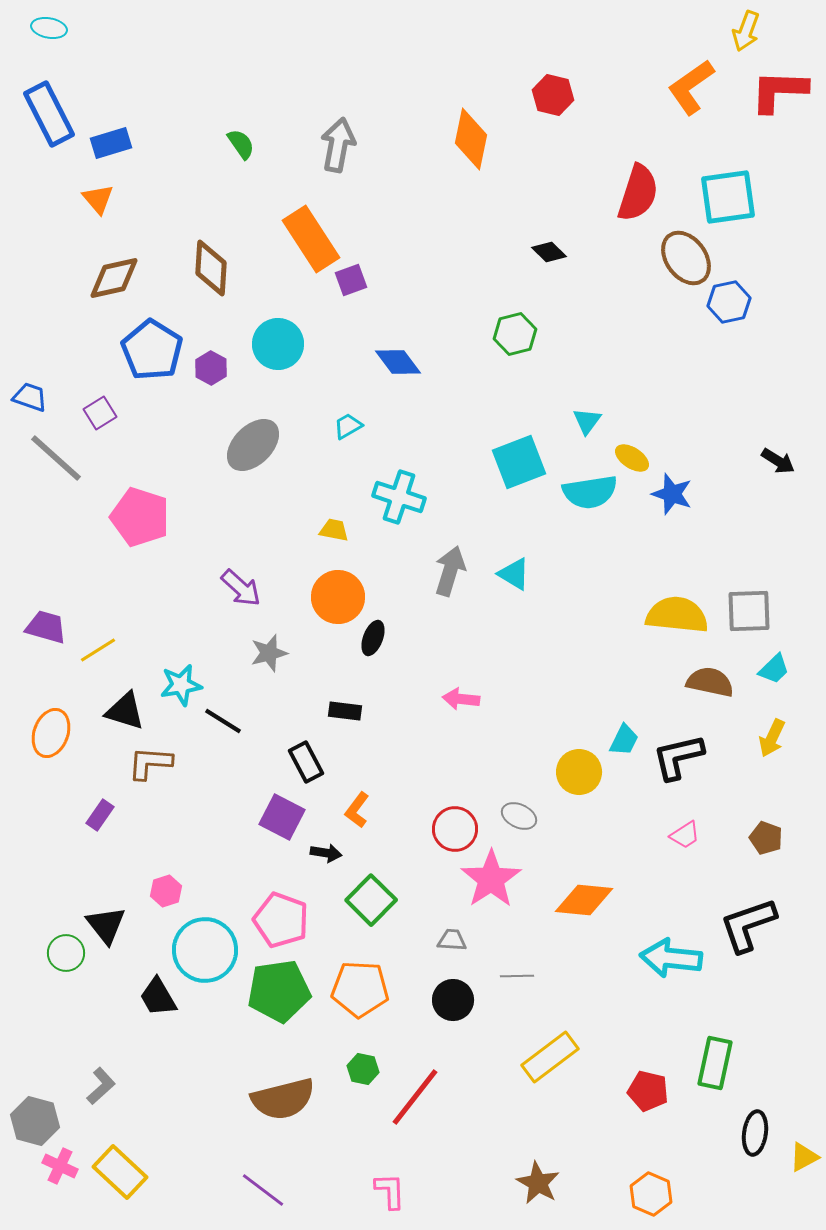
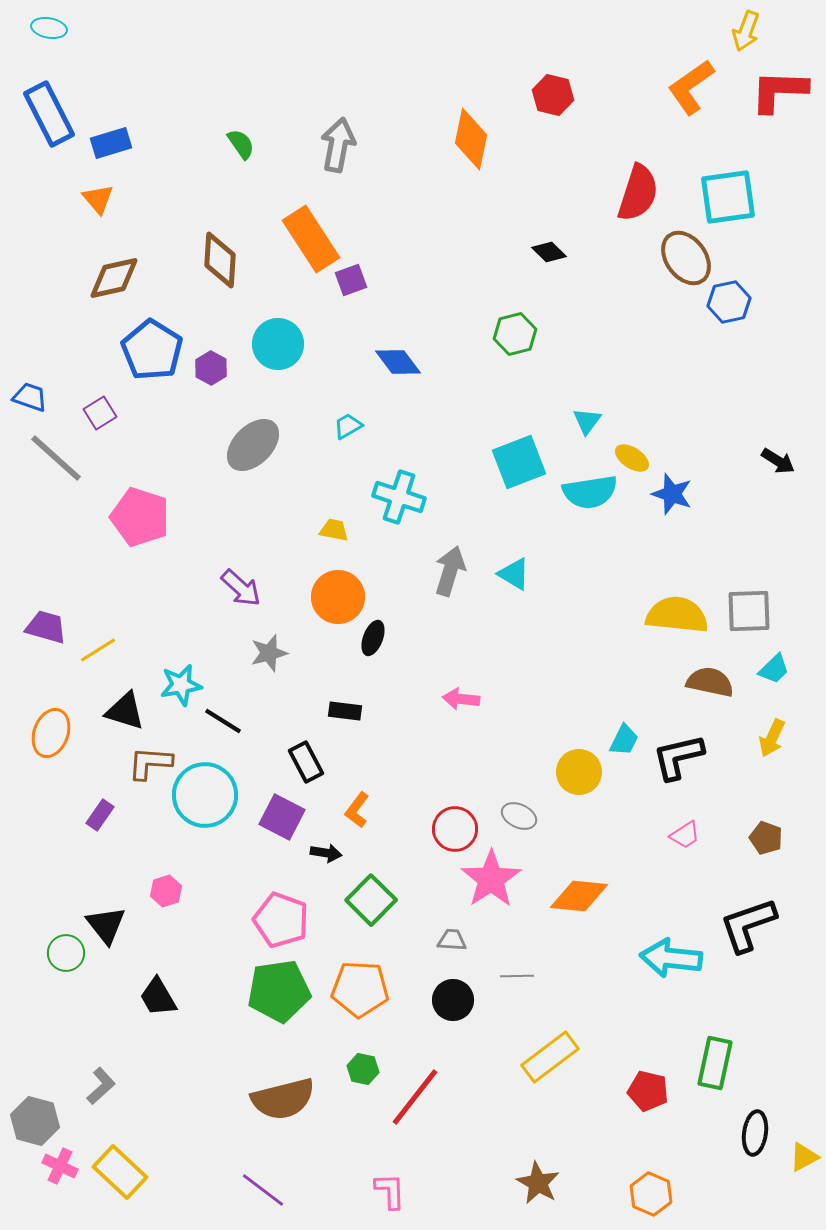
brown diamond at (211, 268): moved 9 px right, 8 px up
orange diamond at (584, 900): moved 5 px left, 4 px up
cyan circle at (205, 950): moved 155 px up
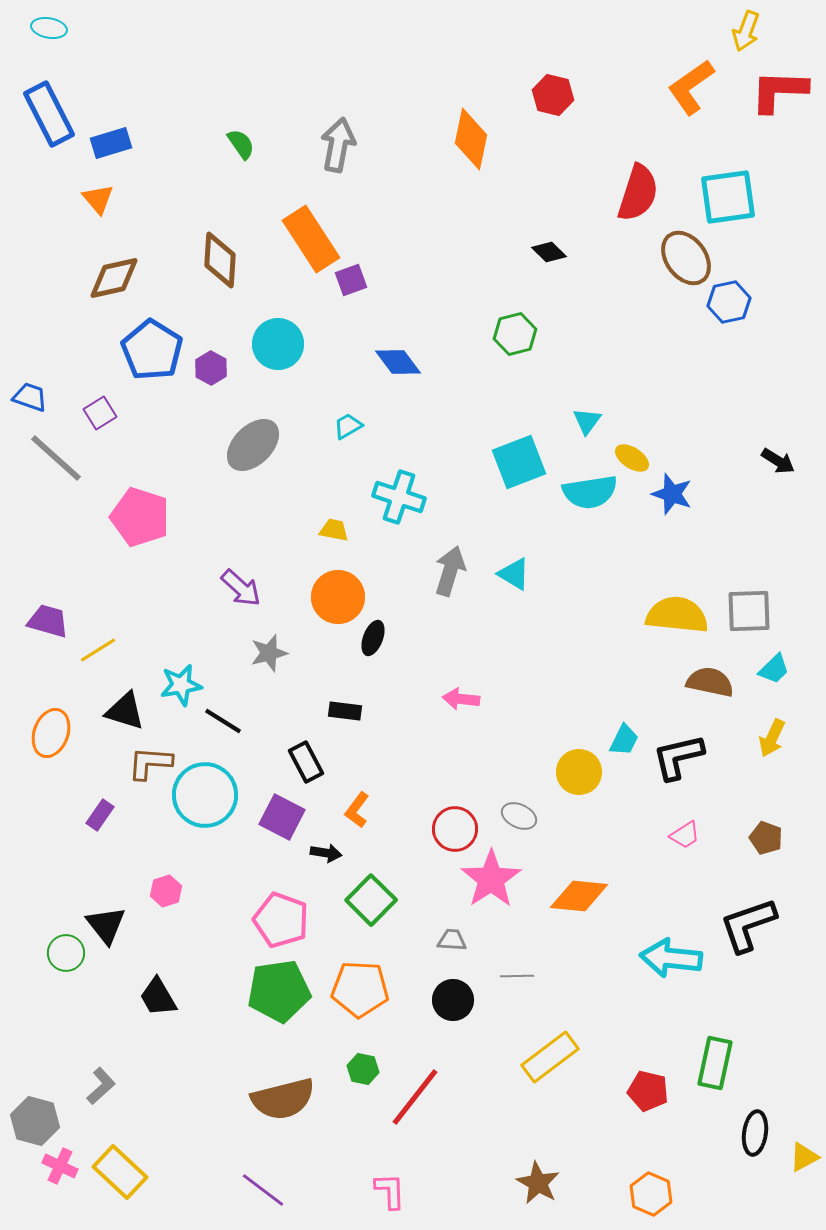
purple trapezoid at (46, 627): moved 2 px right, 6 px up
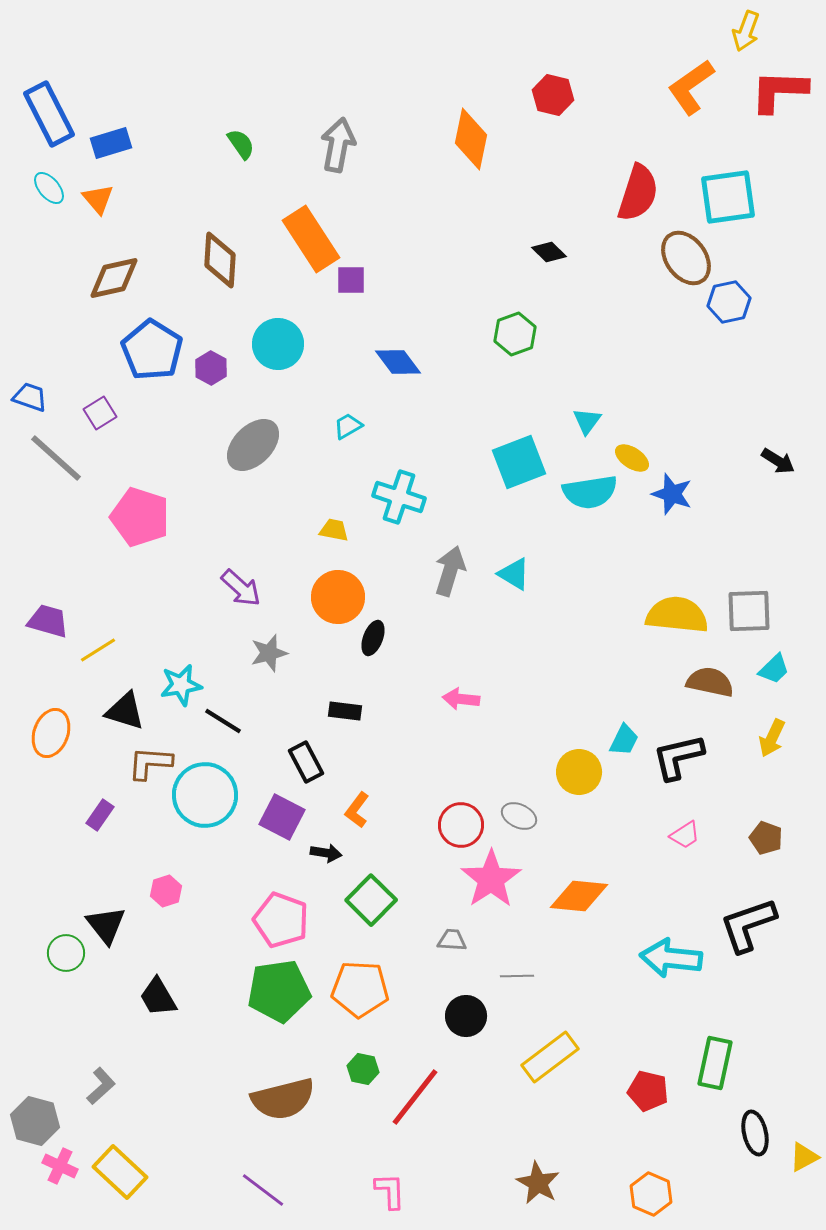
cyan ellipse at (49, 28): moved 160 px down; rotated 40 degrees clockwise
purple square at (351, 280): rotated 20 degrees clockwise
green hexagon at (515, 334): rotated 6 degrees counterclockwise
red circle at (455, 829): moved 6 px right, 4 px up
black circle at (453, 1000): moved 13 px right, 16 px down
black ellipse at (755, 1133): rotated 21 degrees counterclockwise
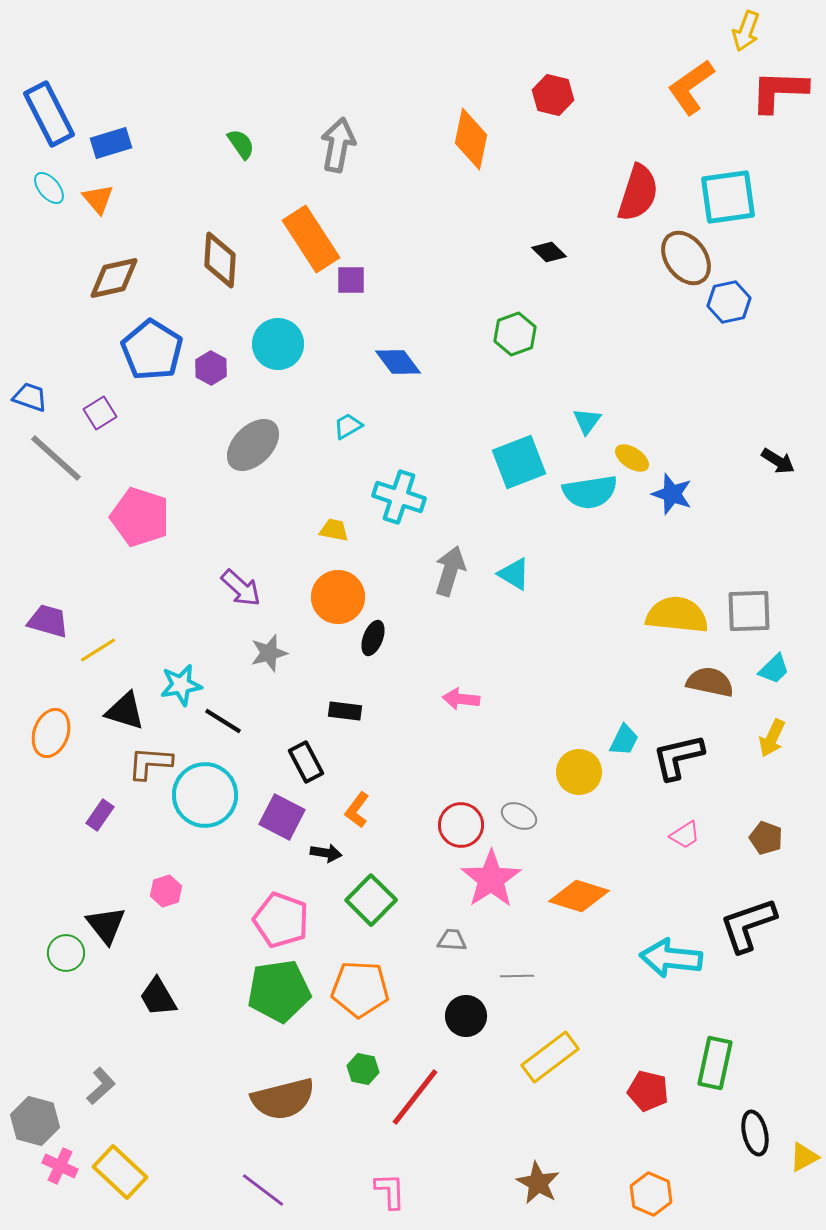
orange diamond at (579, 896): rotated 12 degrees clockwise
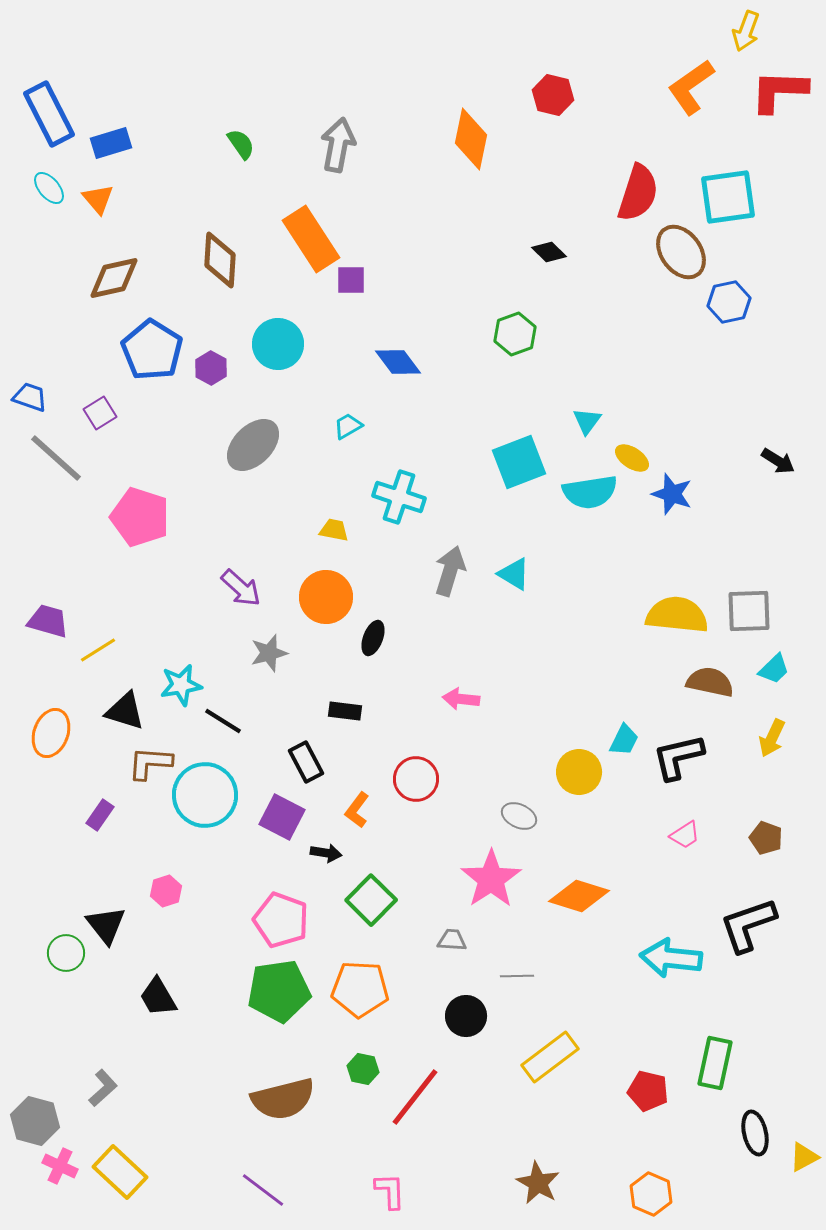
brown ellipse at (686, 258): moved 5 px left, 6 px up
orange circle at (338, 597): moved 12 px left
red circle at (461, 825): moved 45 px left, 46 px up
gray L-shape at (101, 1086): moved 2 px right, 2 px down
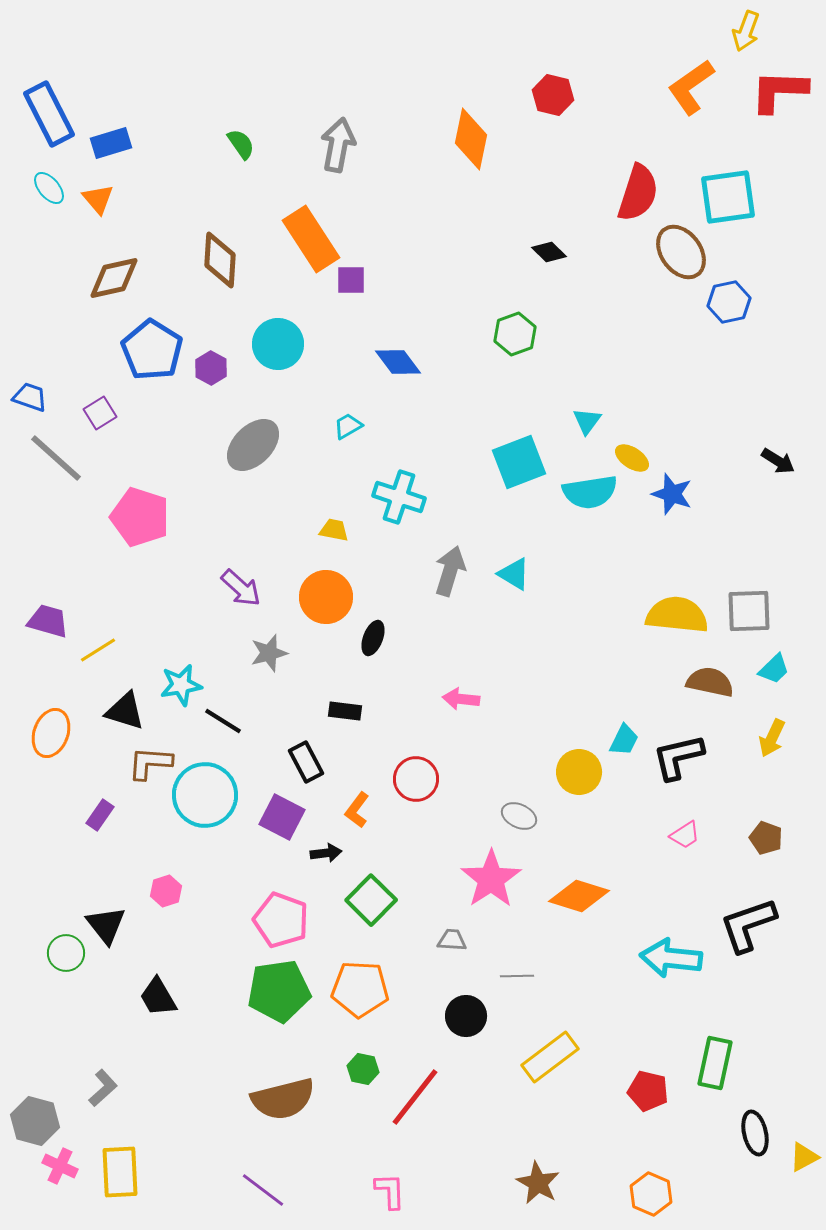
black arrow at (326, 853): rotated 16 degrees counterclockwise
yellow rectangle at (120, 1172): rotated 44 degrees clockwise
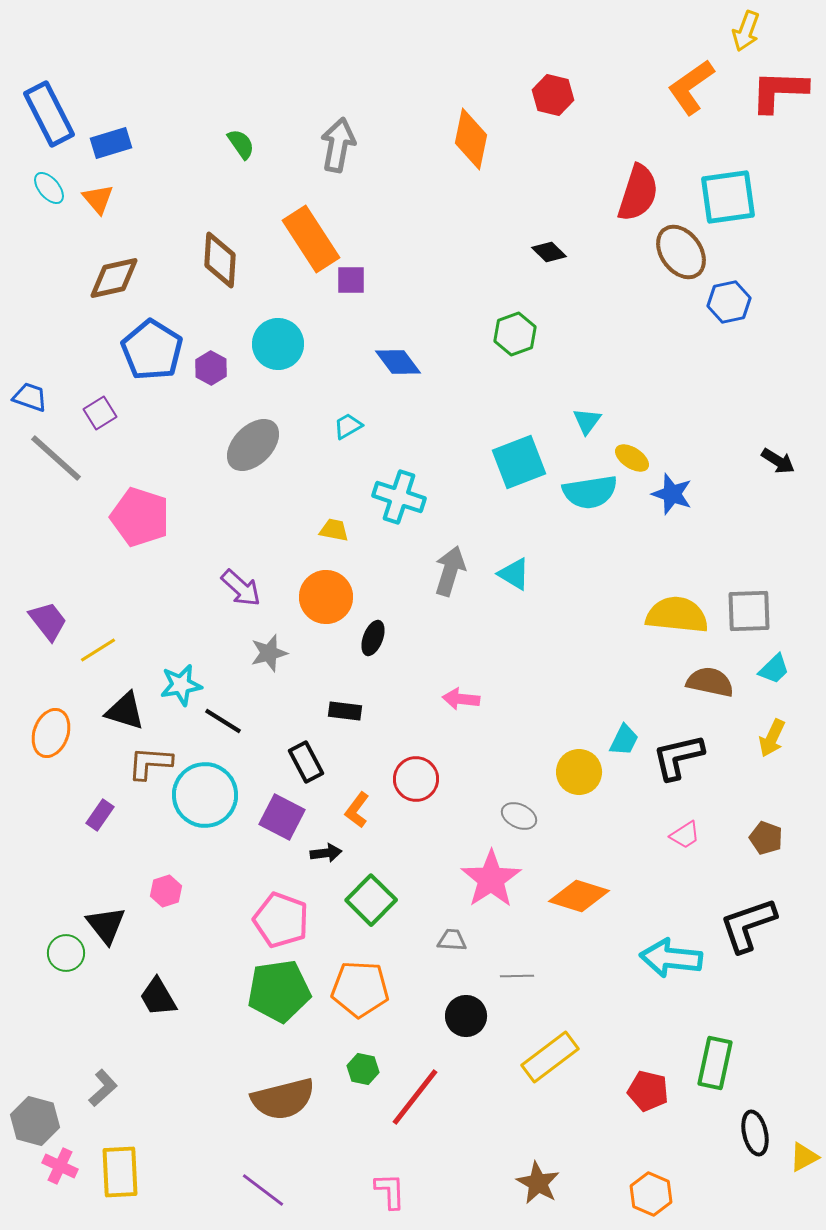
purple trapezoid at (48, 621): rotated 36 degrees clockwise
